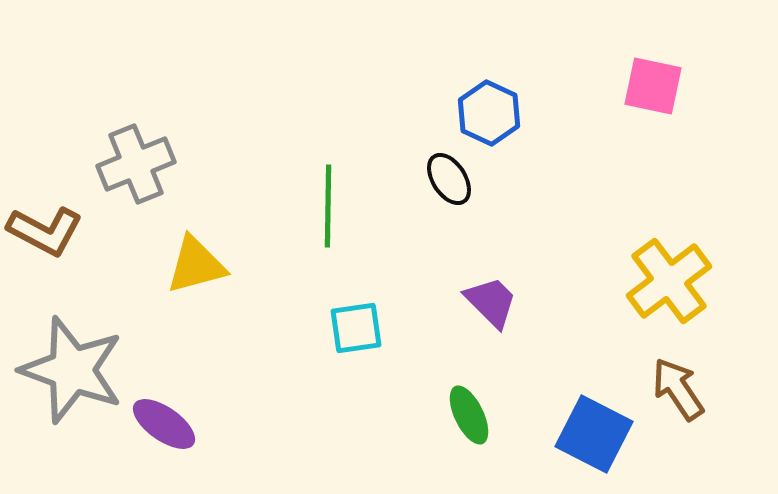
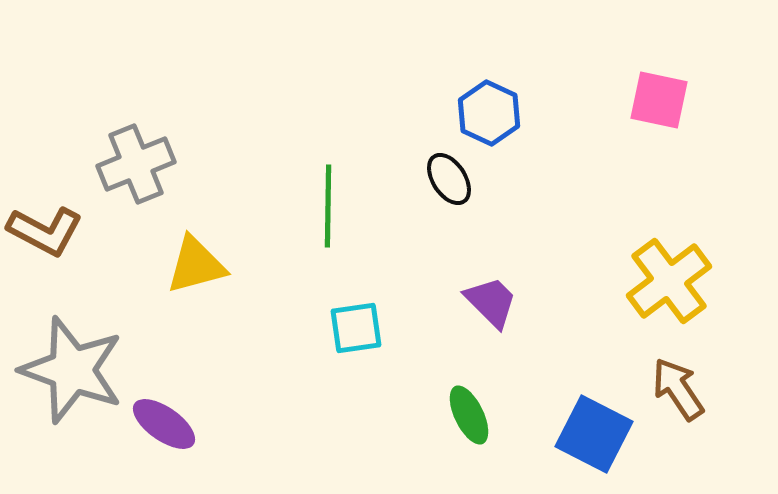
pink square: moved 6 px right, 14 px down
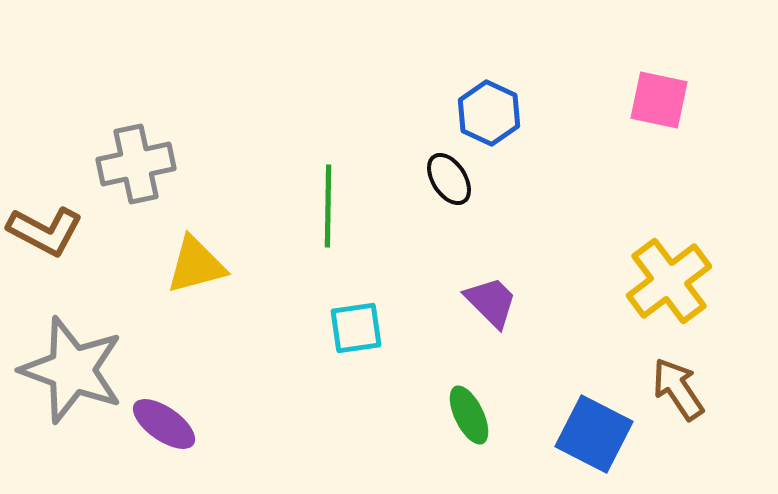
gray cross: rotated 10 degrees clockwise
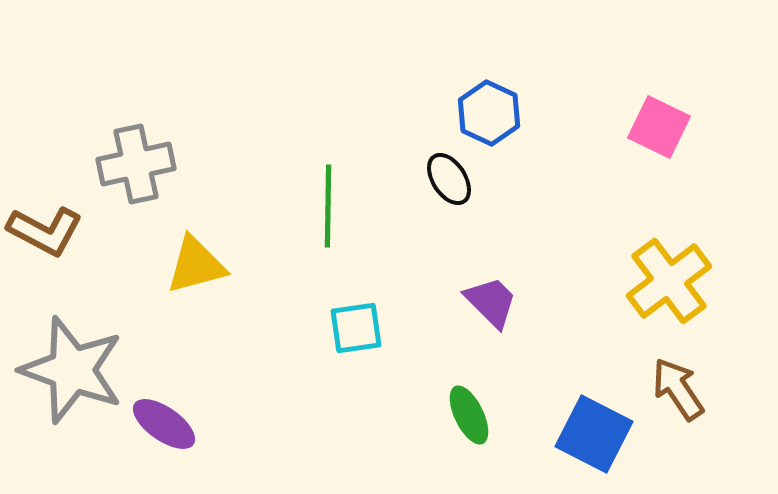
pink square: moved 27 px down; rotated 14 degrees clockwise
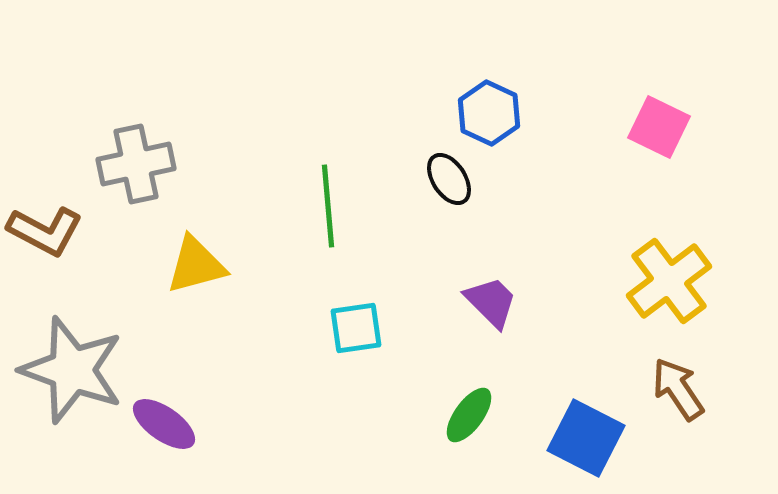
green line: rotated 6 degrees counterclockwise
green ellipse: rotated 62 degrees clockwise
blue square: moved 8 px left, 4 px down
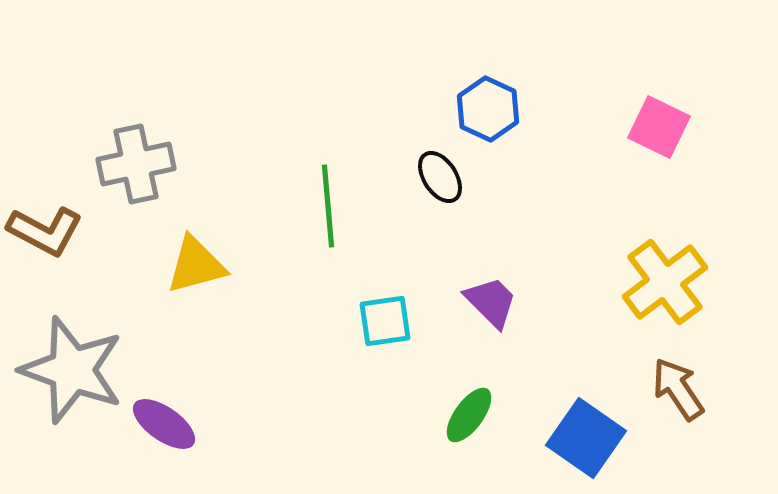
blue hexagon: moved 1 px left, 4 px up
black ellipse: moved 9 px left, 2 px up
yellow cross: moved 4 px left, 1 px down
cyan square: moved 29 px right, 7 px up
blue square: rotated 8 degrees clockwise
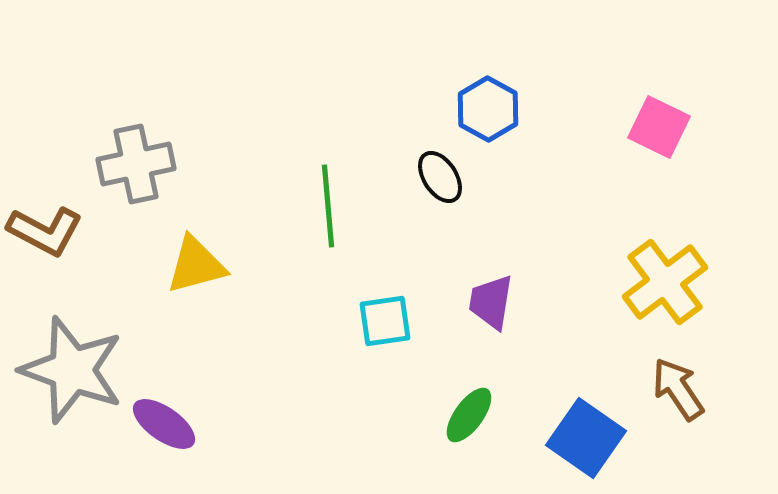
blue hexagon: rotated 4 degrees clockwise
purple trapezoid: rotated 126 degrees counterclockwise
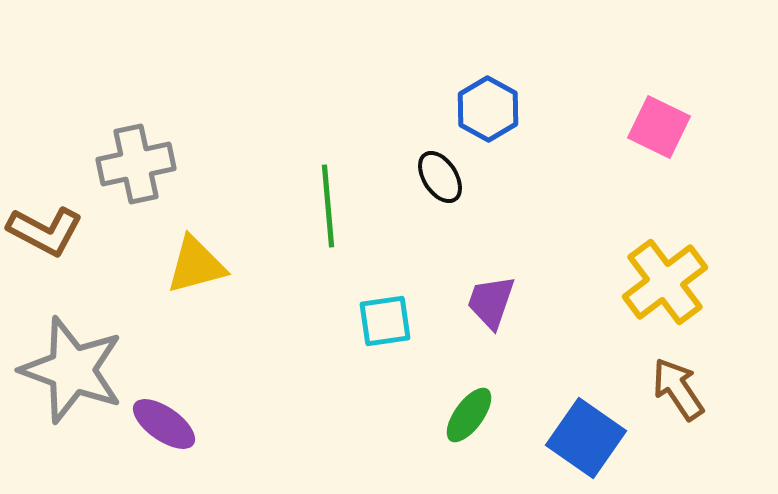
purple trapezoid: rotated 10 degrees clockwise
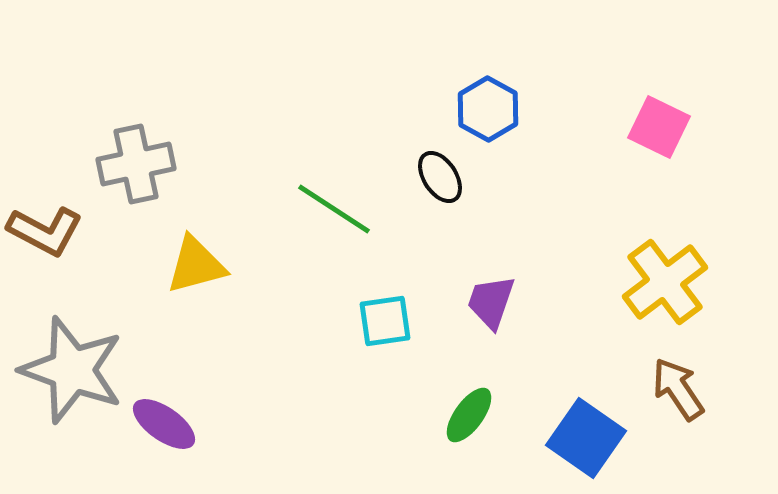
green line: moved 6 px right, 3 px down; rotated 52 degrees counterclockwise
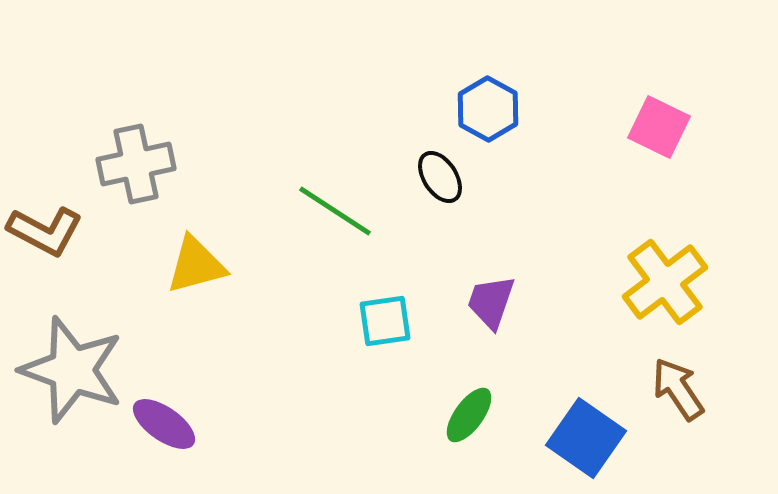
green line: moved 1 px right, 2 px down
